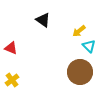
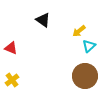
cyan triangle: rotated 32 degrees clockwise
brown circle: moved 5 px right, 4 px down
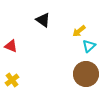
red triangle: moved 2 px up
brown circle: moved 1 px right, 2 px up
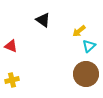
yellow cross: rotated 24 degrees clockwise
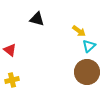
black triangle: moved 6 px left, 1 px up; rotated 21 degrees counterclockwise
yellow arrow: rotated 104 degrees counterclockwise
red triangle: moved 1 px left, 4 px down; rotated 16 degrees clockwise
brown circle: moved 1 px right, 2 px up
